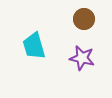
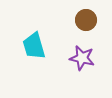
brown circle: moved 2 px right, 1 px down
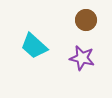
cyan trapezoid: rotated 32 degrees counterclockwise
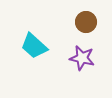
brown circle: moved 2 px down
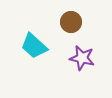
brown circle: moved 15 px left
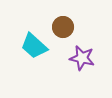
brown circle: moved 8 px left, 5 px down
